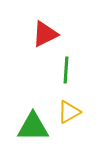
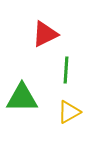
green triangle: moved 11 px left, 29 px up
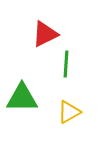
green line: moved 6 px up
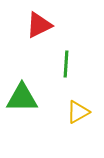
red triangle: moved 6 px left, 9 px up
yellow triangle: moved 9 px right
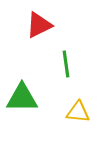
green line: rotated 12 degrees counterclockwise
yellow triangle: rotated 35 degrees clockwise
